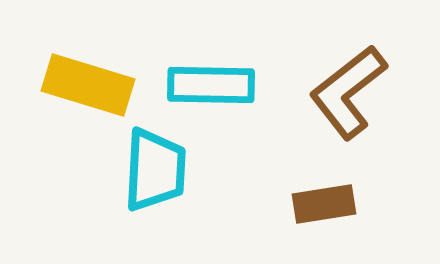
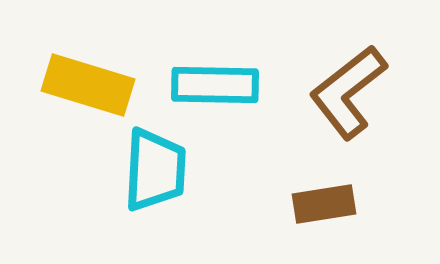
cyan rectangle: moved 4 px right
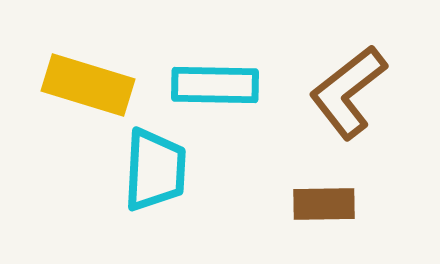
brown rectangle: rotated 8 degrees clockwise
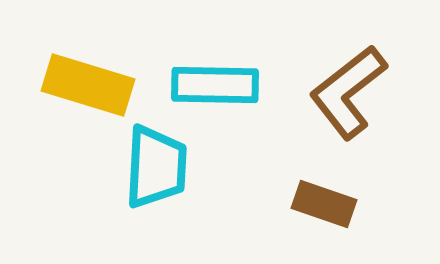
cyan trapezoid: moved 1 px right, 3 px up
brown rectangle: rotated 20 degrees clockwise
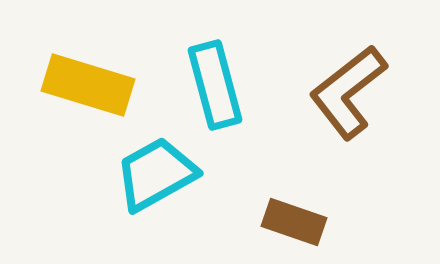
cyan rectangle: rotated 74 degrees clockwise
cyan trapezoid: moved 7 px down; rotated 122 degrees counterclockwise
brown rectangle: moved 30 px left, 18 px down
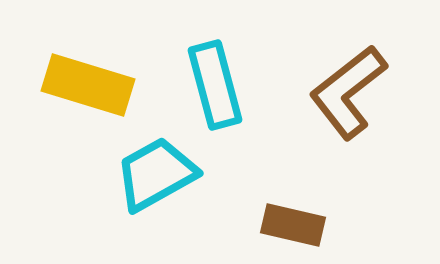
brown rectangle: moved 1 px left, 3 px down; rotated 6 degrees counterclockwise
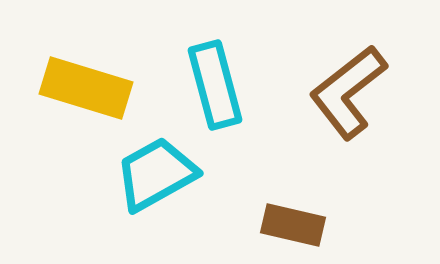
yellow rectangle: moved 2 px left, 3 px down
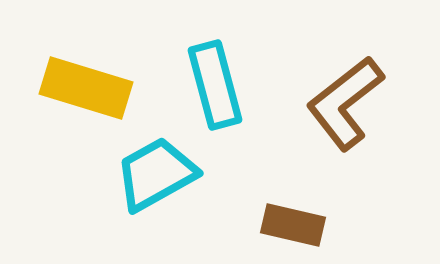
brown L-shape: moved 3 px left, 11 px down
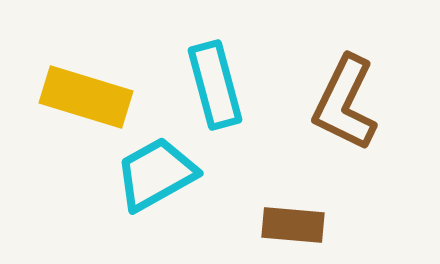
yellow rectangle: moved 9 px down
brown L-shape: rotated 26 degrees counterclockwise
brown rectangle: rotated 8 degrees counterclockwise
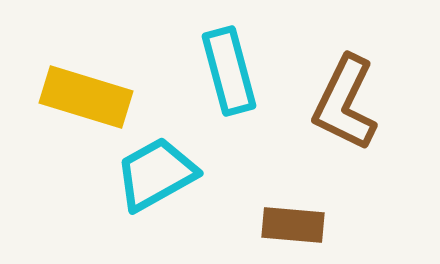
cyan rectangle: moved 14 px right, 14 px up
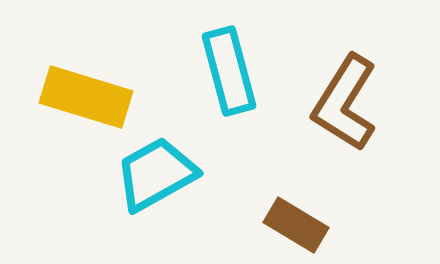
brown L-shape: rotated 6 degrees clockwise
brown rectangle: moved 3 px right; rotated 26 degrees clockwise
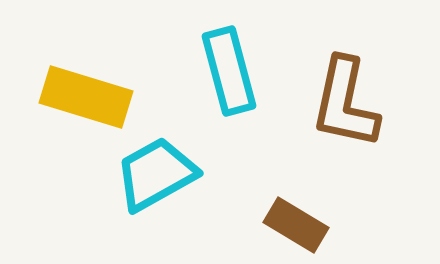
brown L-shape: rotated 20 degrees counterclockwise
